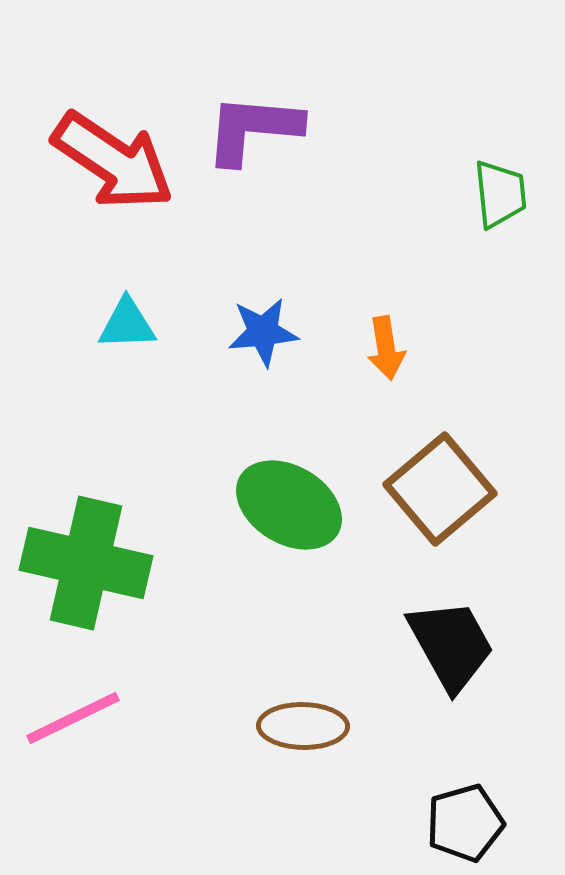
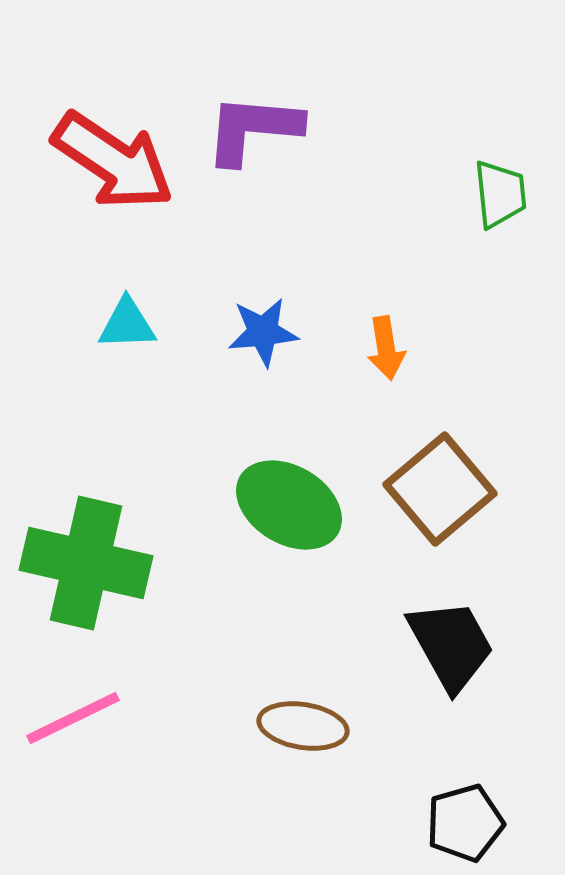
brown ellipse: rotated 8 degrees clockwise
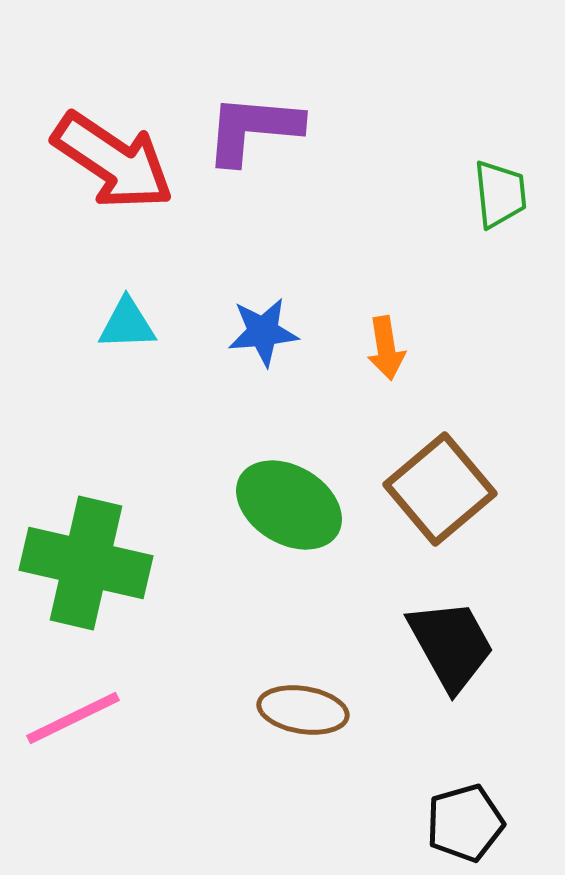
brown ellipse: moved 16 px up
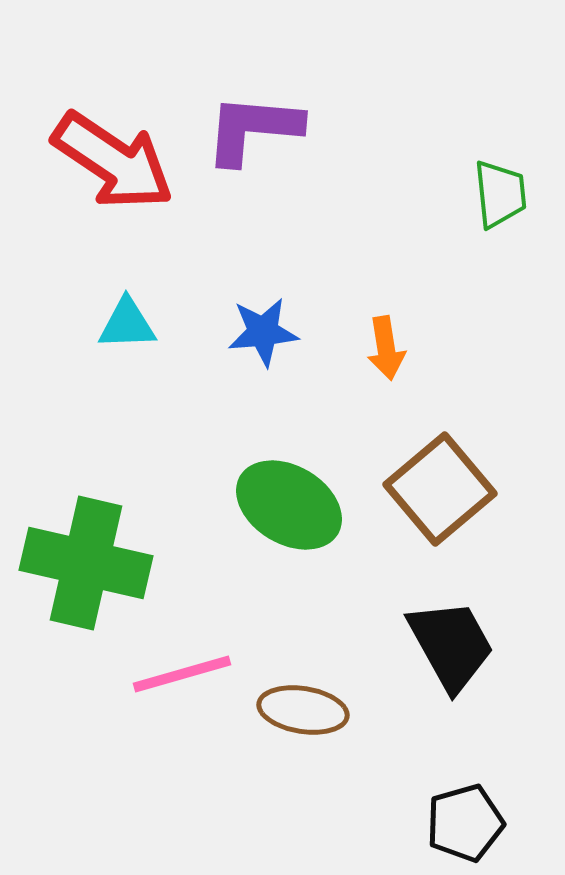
pink line: moved 109 px right, 44 px up; rotated 10 degrees clockwise
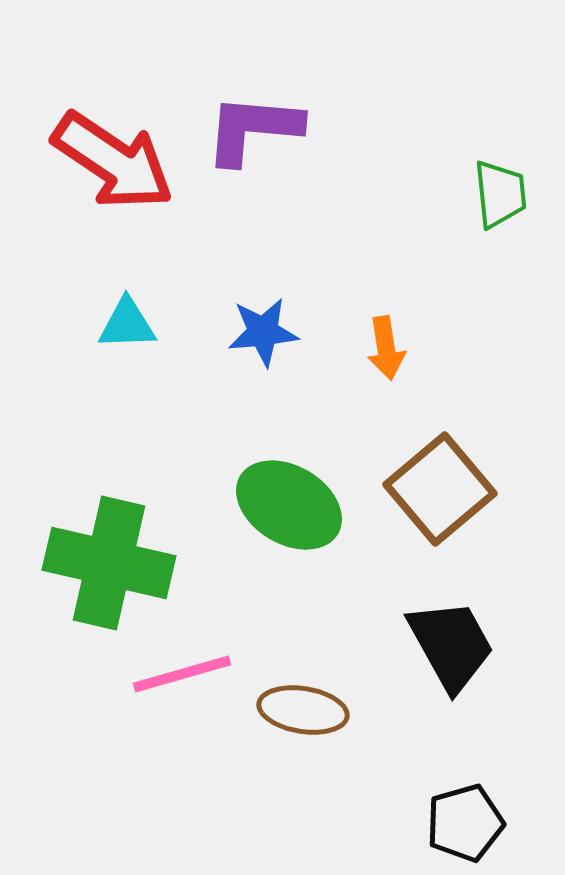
green cross: moved 23 px right
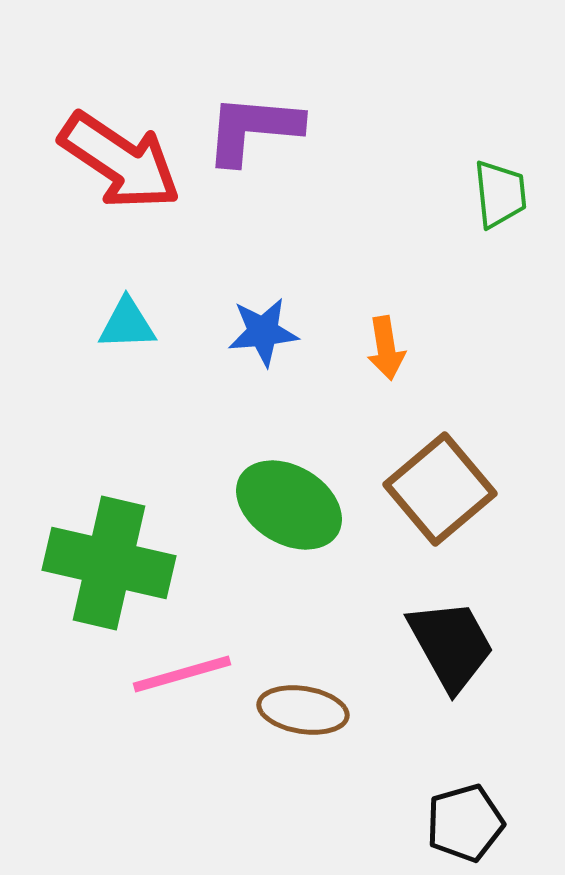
red arrow: moved 7 px right
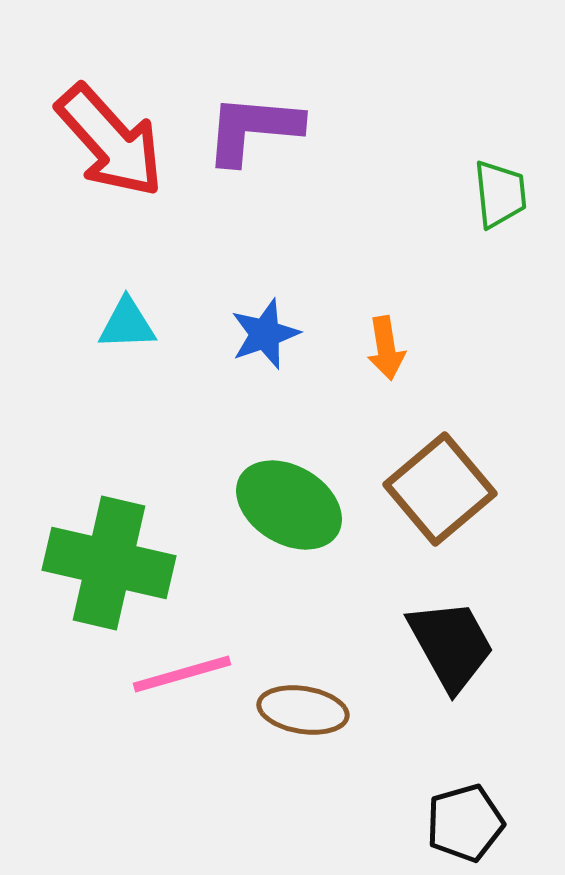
red arrow: moved 10 px left, 20 px up; rotated 14 degrees clockwise
blue star: moved 2 px right, 2 px down; rotated 14 degrees counterclockwise
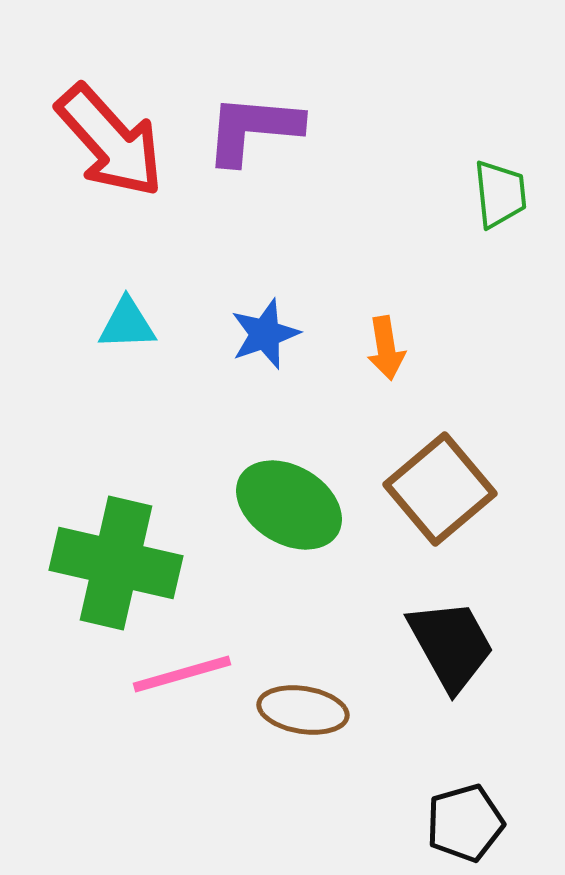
green cross: moved 7 px right
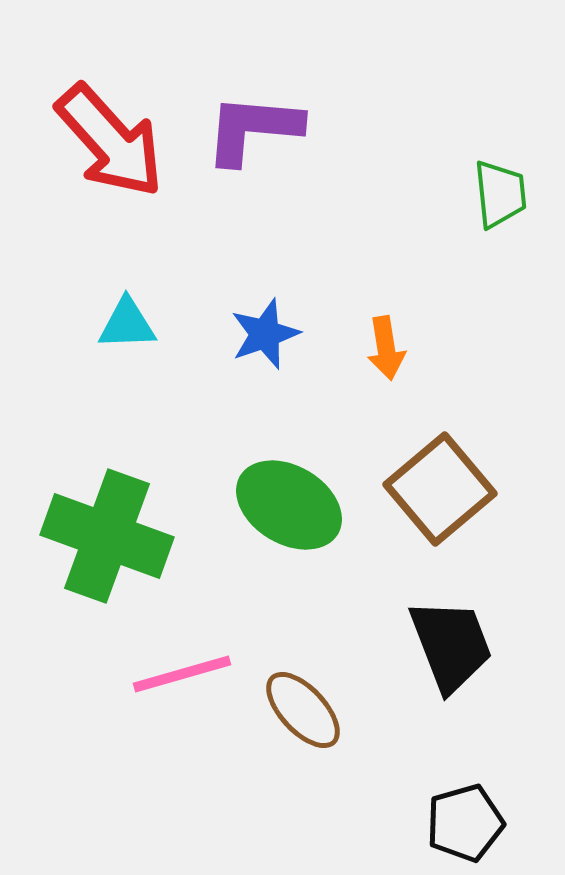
green cross: moved 9 px left, 27 px up; rotated 7 degrees clockwise
black trapezoid: rotated 8 degrees clockwise
brown ellipse: rotated 38 degrees clockwise
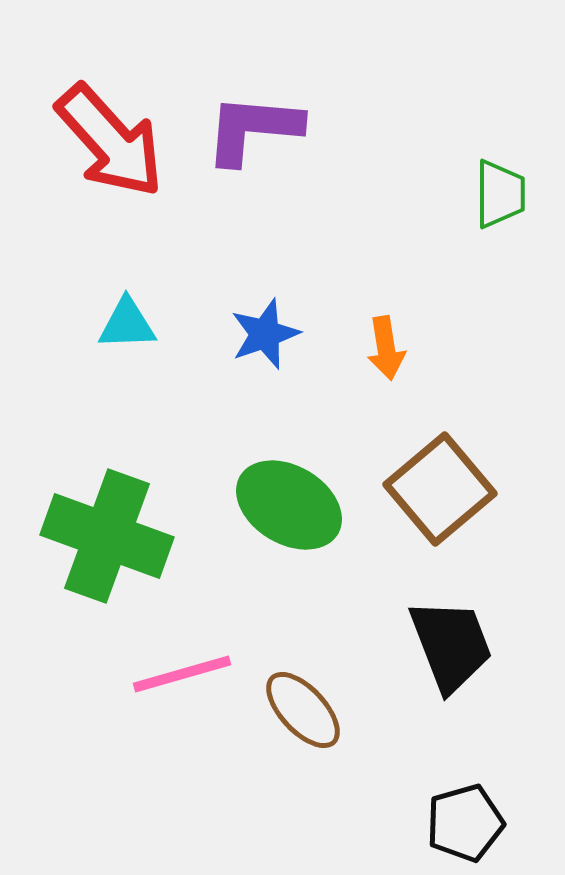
green trapezoid: rotated 6 degrees clockwise
